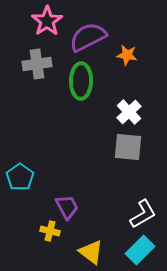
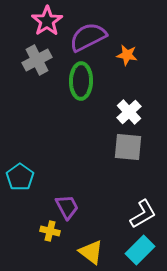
gray cross: moved 4 px up; rotated 20 degrees counterclockwise
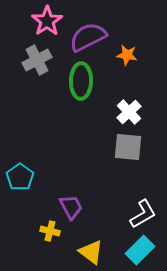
purple trapezoid: moved 4 px right
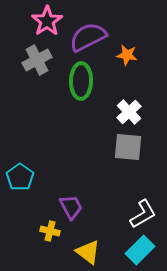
yellow triangle: moved 3 px left
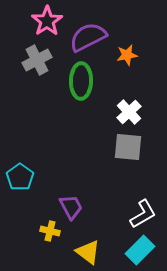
orange star: rotated 20 degrees counterclockwise
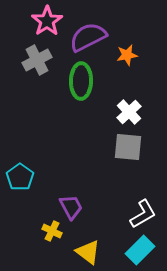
yellow cross: moved 2 px right; rotated 12 degrees clockwise
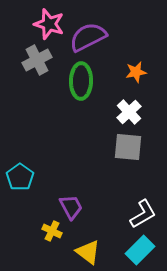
pink star: moved 2 px right, 3 px down; rotated 20 degrees counterclockwise
orange star: moved 9 px right, 17 px down
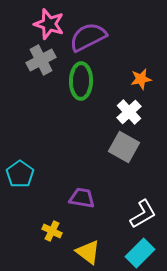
gray cross: moved 4 px right
orange star: moved 5 px right, 7 px down
gray square: moved 4 px left; rotated 24 degrees clockwise
cyan pentagon: moved 3 px up
purple trapezoid: moved 11 px right, 9 px up; rotated 52 degrees counterclockwise
cyan rectangle: moved 3 px down
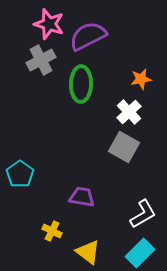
purple semicircle: moved 1 px up
green ellipse: moved 3 px down
purple trapezoid: moved 1 px up
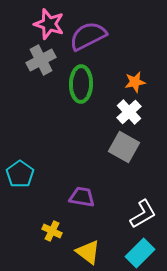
orange star: moved 6 px left, 3 px down
